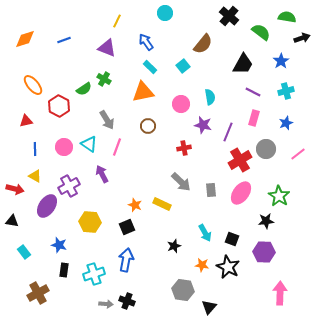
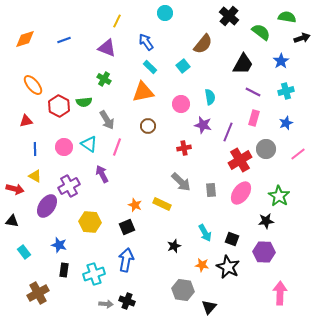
green semicircle at (84, 89): moved 13 px down; rotated 28 degrees clockwise
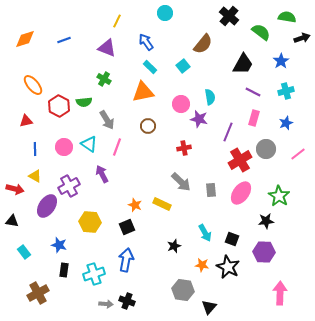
purple star at (203, 125): moved 4 px left, 6 px up
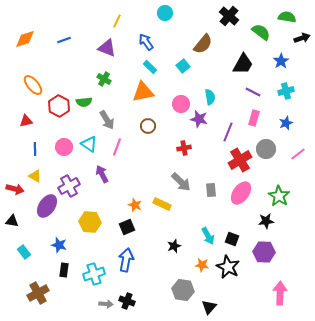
cyan arrow at (205, 233): moved 3 px right, 3 px down
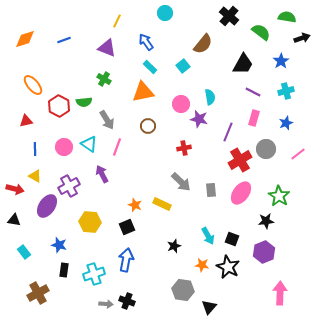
black triangle at (12, 221): moved 2 px right, 1 px up
purple hexagon at (264, 252): rotated 25 degrees counterclockwise
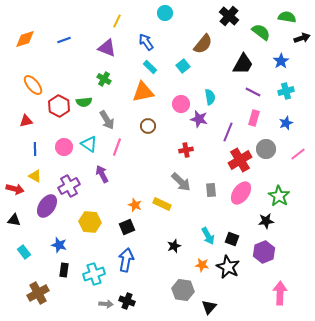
red cross at (184, 148): moved 2 px right, 2 px down
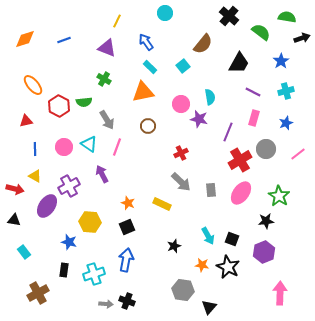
black trapezoid at (243, 64): moved 4 px left, 1 px up
red cross at (186, 150): moved 5 px left, 3 px down; rotated 16 degrees counterclockwise
orange star at (135, 205): moved 7 px left, 2 px up
blue star at (59, 245): moved 10 px right, 3 px up
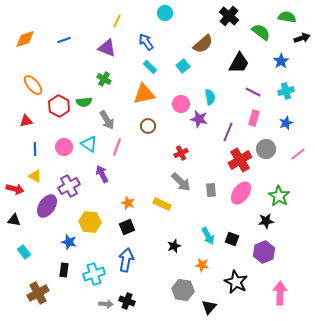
brown semicircle at (203, 44): rotated 10 degrees clockwise
orange triangle at (143, 92): moved 1 px right, 2 px down
black star at (228, 267): moved 8 px right, 15 px down
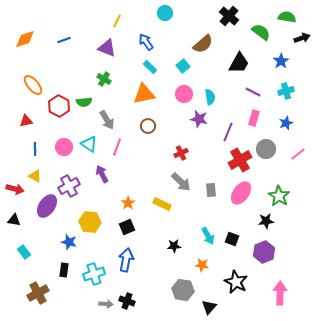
pink circle at (181, 104): moved 3 px right, 10 px up
orange star at (128, 203): rotated 16 degrees clockwise
black star at (174, 246): rotated 16 degrees clockwise
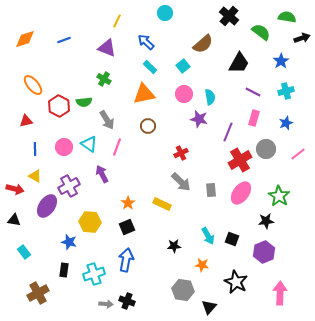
blue arrow at (146, 42): rotated 12 degrees counterclockwise
